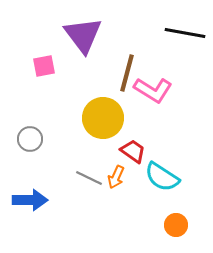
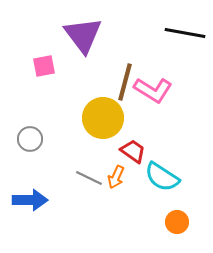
brown line: moved 2 px left, 9 px down
orange circle: moved 1 px right, 3 px up
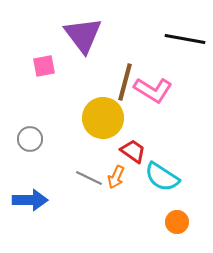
black line: moved 6 px down
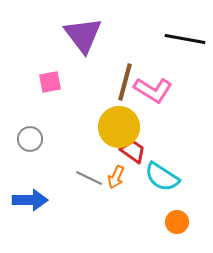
pink square: moved 6 px right, 16 px down
yellow circle: moved 16 px right, 9 px down
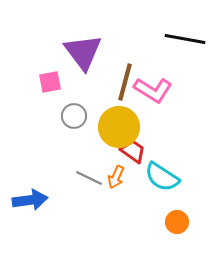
purple triangle: moved 17 px down
gray circle: moved 44 px right, 23 px up
blue arrow: rotated 8 degrees counterclockwise
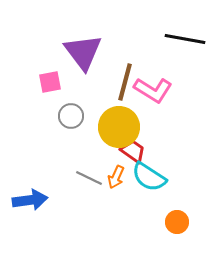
gray circle: moved 3 px left
cyan semicircle: moved 13 px left
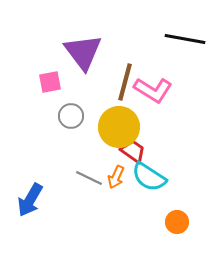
blue arrow: rotated 128 degrees clockwise
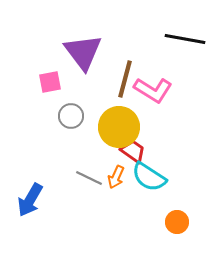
brown line: moved 3 px up
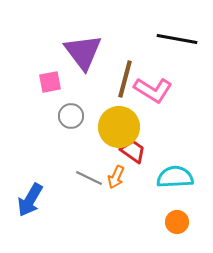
black line: moved 8 px left
cyan semicircle: moved 26 px right; rotated 144 degrees clockwise
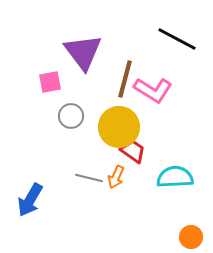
black line: rotated 18 degrees clockwise
gray line: rotated 12 degrees counterclockwise
orange circle: moved 14 px right, 15 px down
